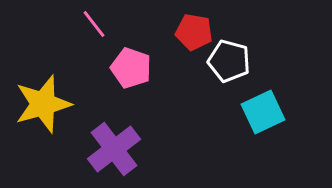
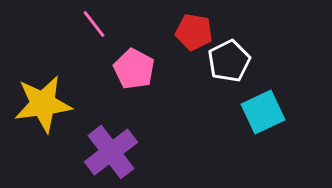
white pentagon: rotated 30 degrees clockwise
pink pentagon: moved 3 px right, 1 px down; rotated 9 degrees clockwise
yellow star: rotated 8 degrees clockwise
purple cross: moved 3 px left, 3 px down
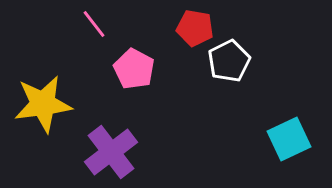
red pentagon: moved 1 px right, 4 px up
cyan square: moved 26 px right, 27 px down
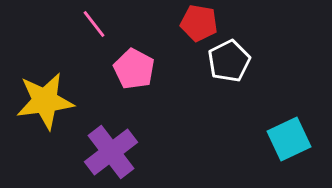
red pentagon: moved 4 px right, 5 px up
yellow star: moved 2 px right, 3 px up
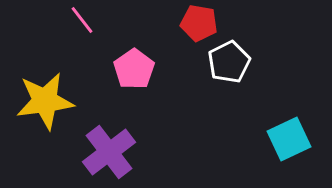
pink line: moved 12 px left, 4 px up
white pentagon: moved 1 px down
pink pentagon: rotated 9 degrees clockwise
purple cross: moved 2 px left
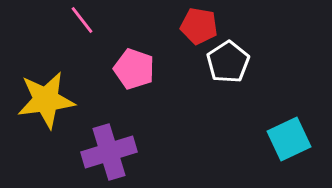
red pentagon: moved 3 px down
white pentagon: moved 1 px left; rotated 6 degrees counterclockwise
pink pentagon: rotated 18 degrees counterclockwise
yellow star: moved 1 px right, 1 px up
purple cross: rotated 20 degrees clockwise
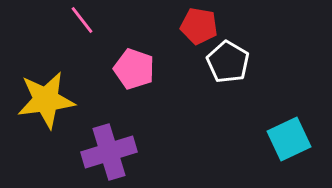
white pentagon: rotated 9 degrees counterclockwise
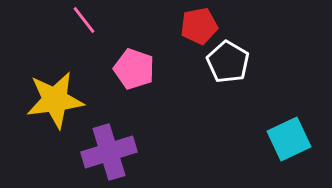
pink line: moved 2 px right
red pentagon: rotated 21 degrees counterclockwise
yellow star: moved 9 px right
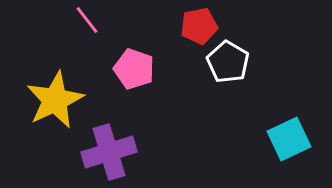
pink line: moved 3 px right
yellow star: rotated 18 degrees counterclockwise
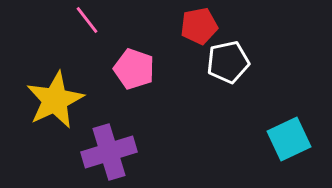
white pentagon: rotated 30 degrees clockwise
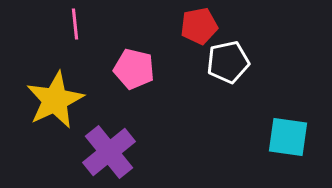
pink line: moved 12 px left, 4 px down; rotated 32 degrees clockwise
pink pentagon: rotated 6 degrees counterclockwise
cyan square: moved 1 px left, 2 px up; rotated 33 degrees clockwise
purple cross: rotated 22 degrees counterclockwise
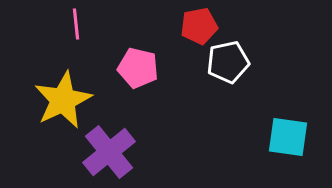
pink line: moved 1 px right
pink pentagon: moved 4 px right, 1 px up
yellow star: moved 8 px right
